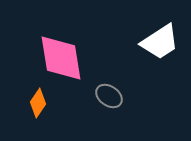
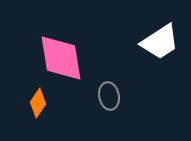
gray ellipse: rotated 44 degrees clockwise
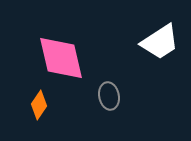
pink diamond: rotated 4 degrees counterclockwise
orange diamond: moved 1 px right, 2 px down
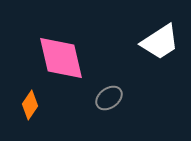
gray ellipse: moved 2 px down; rotated 64 degrees clockwise
orange diamond: moved 9 px left
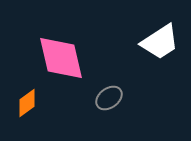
orange diamond: moved 3 px left, 2 px up; rotated 20 degrees clockwise
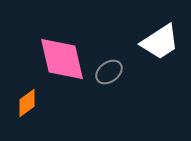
pink diamond: moved 1 px right, 1 px down
gray ellipse: moved 26 px up
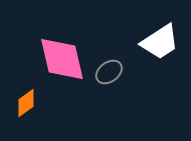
orange diamond: moved 1 px left
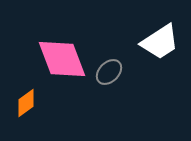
pink diamond: rotated 8 degrees counterclockwise
gray ellipse: rotated 8 degrees counterclockwise
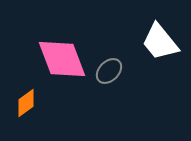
white trapezoid: rotated 84 degrees clockwise
gray ellipse: moved 1 px up
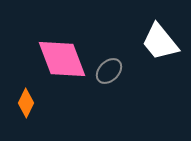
orange diamond: rotated 28 degrees counterclockwise
